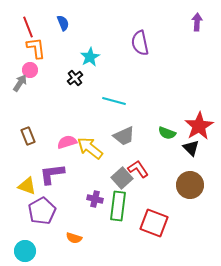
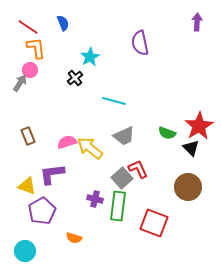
red line: rotated 35 degrees counterclockwise
red L-shape: rotated 10 degrees clockwise
brown circle: moved 2 px left, 2 px down
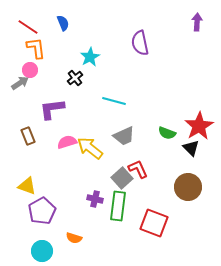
gray arrow: rotated 24 degrees clockwise
purple L-shape: moved 65 px up
cyan circle: moved 17 px right
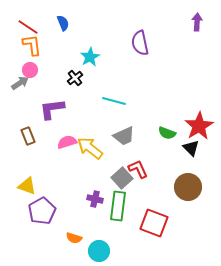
orange L-shape: moved 4 px left, 3 px up
cyan circle: moved 57 px right
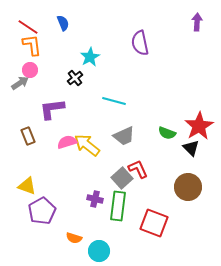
yellow arrow: moved 3 px left, 3 px up
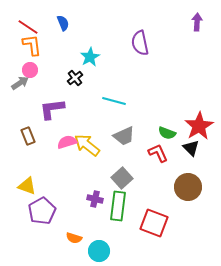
red L-shape: moved 20 px right, 16 px up
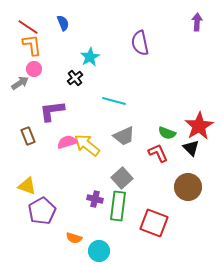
pink circle: moved 4 px right, 1 px up
purple L-shape: moved 2 px down
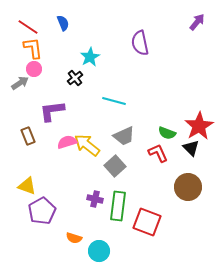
purple arrow: rotated 36 degrees clockwise
orange L-shape: moved 1 px right, 3 px down
gray square: moved 7 px left, 12 px up
red square: moved 7 px left, 1 px up
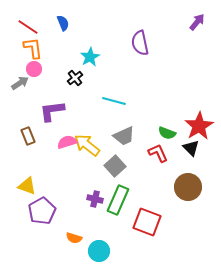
green rectangle: moved 6 px up; rotated 16 degrees clockwise
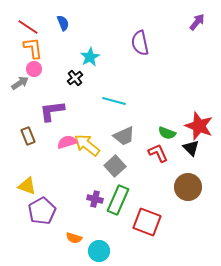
red star: rotated 20 degrees counterclockwise
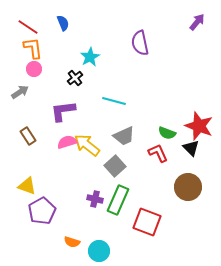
gray arrow: moved 9 px down
purple L-shape: moved 11 px right
brown rectangle: rotated 12 degrees counterclockwise
orange semicircle: moved 2 px left, 4 px down
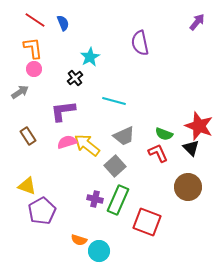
red line: moved 7 px right, 7 px up
green semicircle: moved 3 px left, 1 px down
orange semicircle: moved 7 px right, 2 px up
